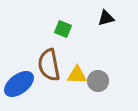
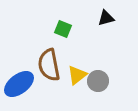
yellow triangle: rotated 40 degrees counterclockwise
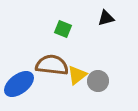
brown semicircle: moved 3 px right; rotated 108 degrees clockwise
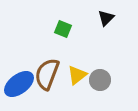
black triangle: rotated 30 degrees counterclockwise
brown semicircle: moved 5 px left, 9 px down; rotated 76 degrees counterclockwise
gray circle: moved 2 px right, 1 px up
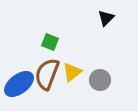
green square: moved 13 px left, 13 px down
yellow triangle: moved 5 px left, 3 px up
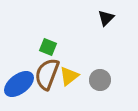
green square: moved 2 px left, 5 px down
yellow triangle: moved 3 px left, 4 px down
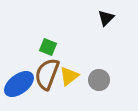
gray circle: moved 1 px left
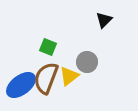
black triangle: moved 2 px left, 2 px down
brown semicircle: moved 1 px left, 4 px down
gray circle: moved 12 px left, 18 px up
blue ellipse: moved 2 px right, 1 px down
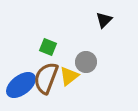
gray circle: moved 1 px left
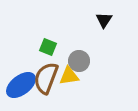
black triangle: rotated 12 degrees counterclockwise
gray circle: moved 7 px left, 1 px up
yellow triangle: rotated 30 degrees clockwise
